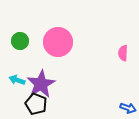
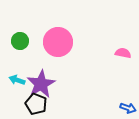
pink semicircle: rotated 98 degrees clockwise
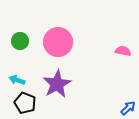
pink semicircle: moved 2 px up
purple star: moved 16 px right
black pentagon: moved 11 px left, 1 px up
blue arrow: rotated 63 degrees counterclockwise
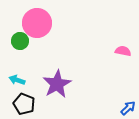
pink circle: moved 21 px left, 19 px up
black pentagon: moved 1 px left, 1 px down
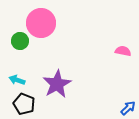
pink circle: moved 4 px right
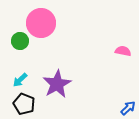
cyan arrow: moved 3 px right; rotated 63 degrees counterclockwise
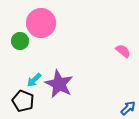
pink semicircle: rotated 28 degrees clockwise
cyan arrow: moved 14 px right
purple star: moved 2 px right; rotated 16 degrees counterclockwise
black pentagon: moved 1 px left, 3 px up
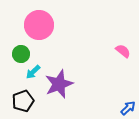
pink circle: moved 2 px left, 2 px down
green circle: moved 1 px right, 13 px down
cyan arrow: moved 1 px left, 8 px up
purple star: rotated 24 degrees clockwise
black pentagon: rotated 30 degrees clockwise
